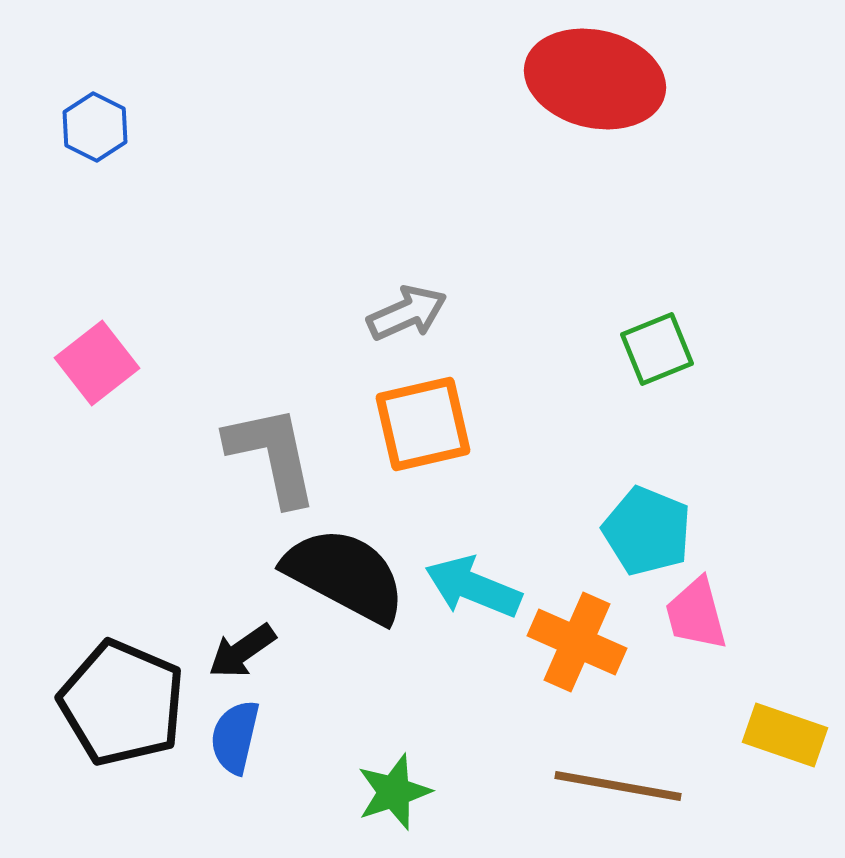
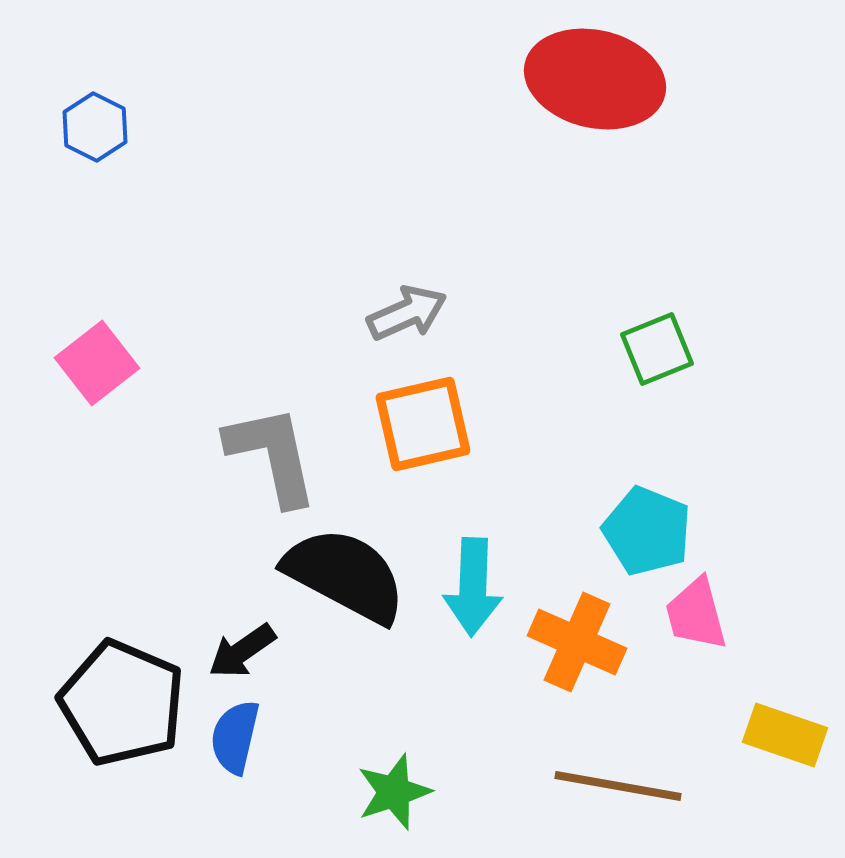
cyan arrow: rotated 110 degrees counterclockwise
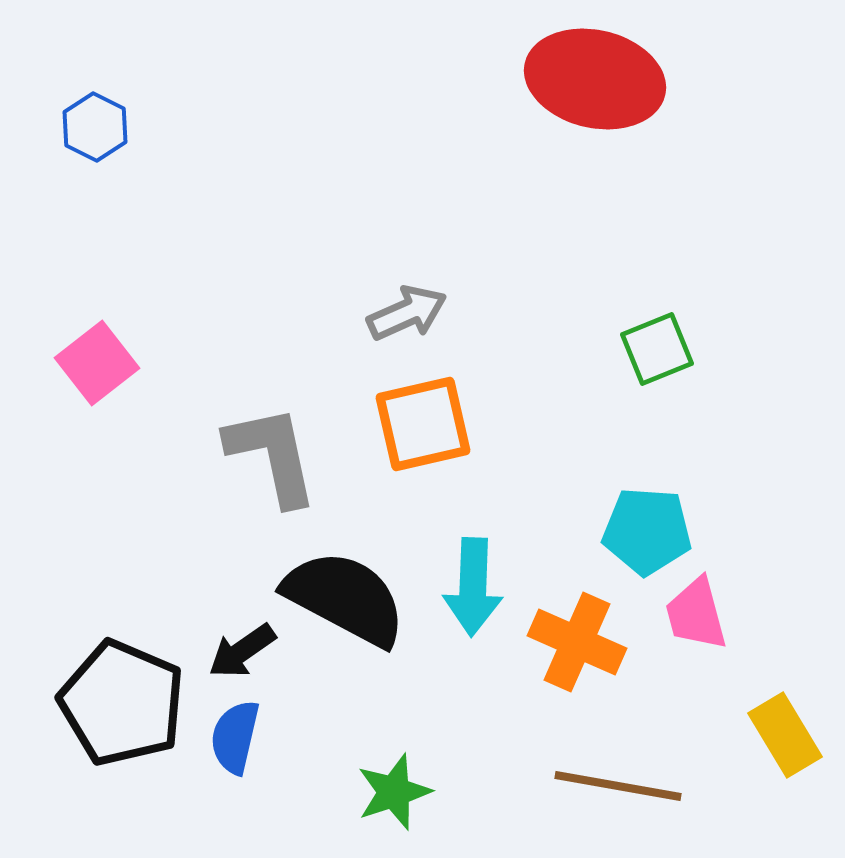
cyan pentagon: rotated 18 degrees counterclockwise
black semicircle: moved 23 px down
yellow rectangle: rotated 40 degrees clockwise
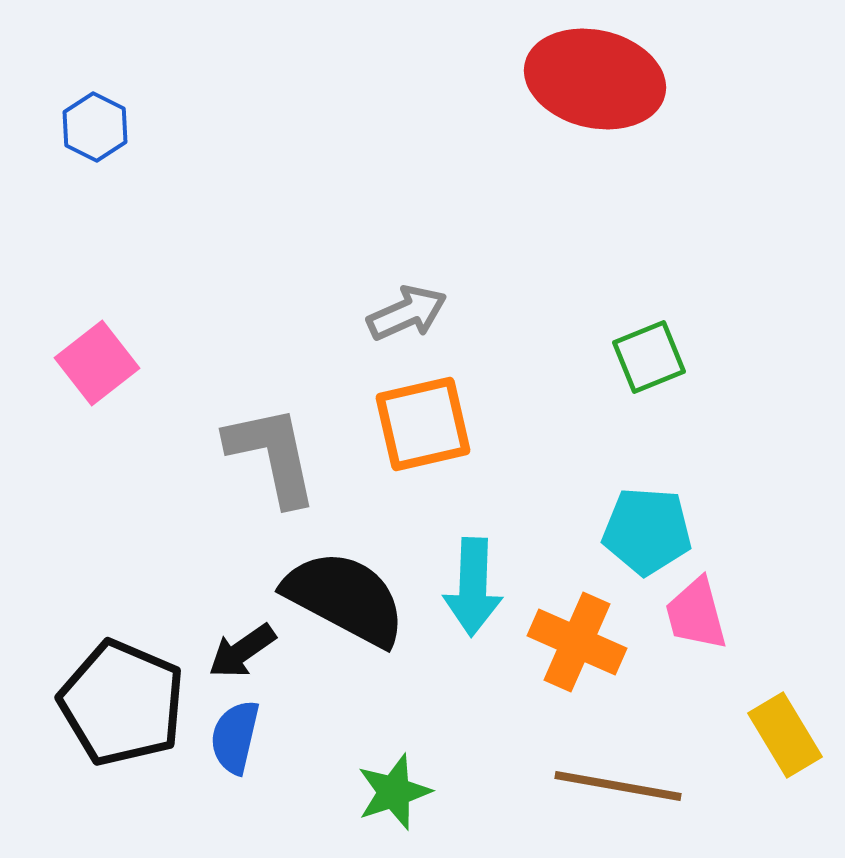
green square: moved 8 px left, 8 px down
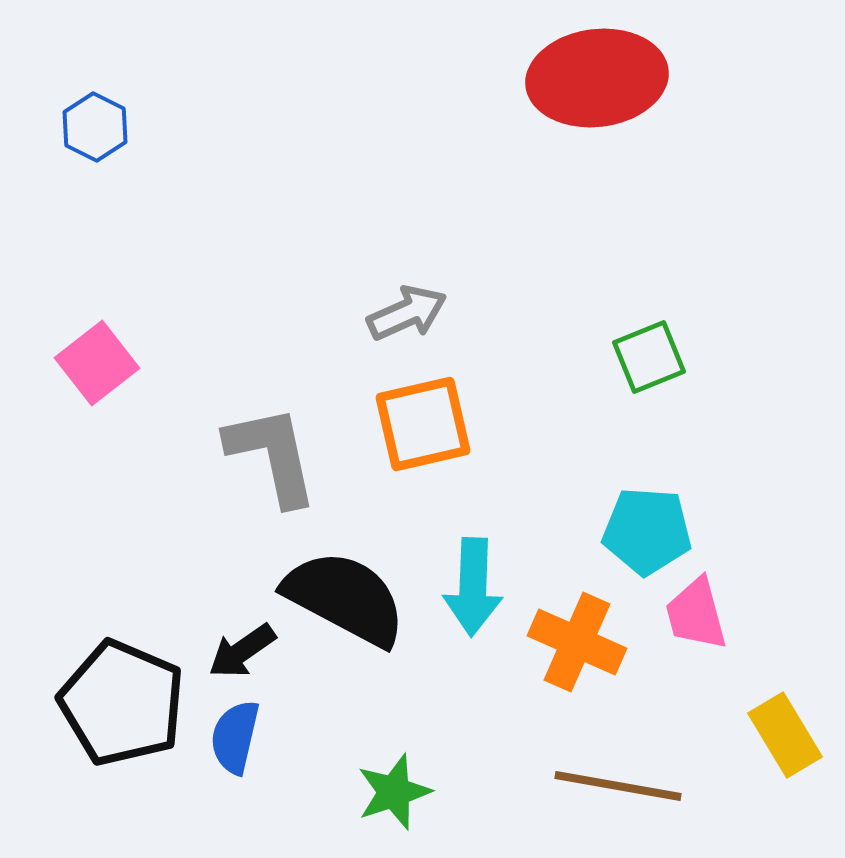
red ellipse: moved 2 px right, 1 px up; rotated 20 degrees counterclockwise
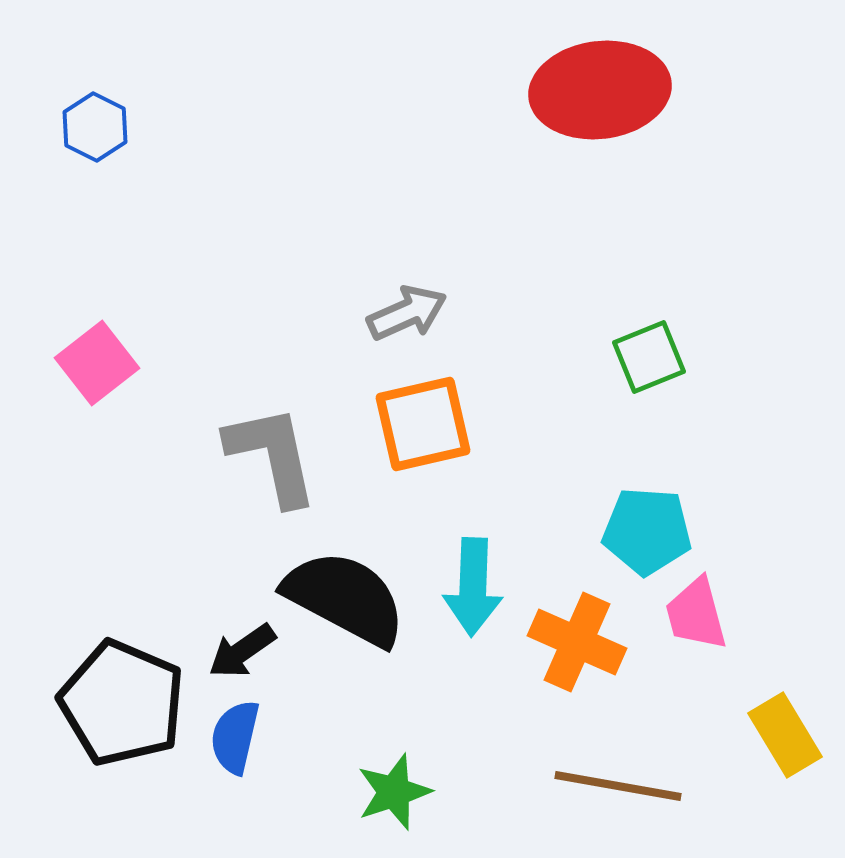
red ellipse: moved 3 px right, 12 px down
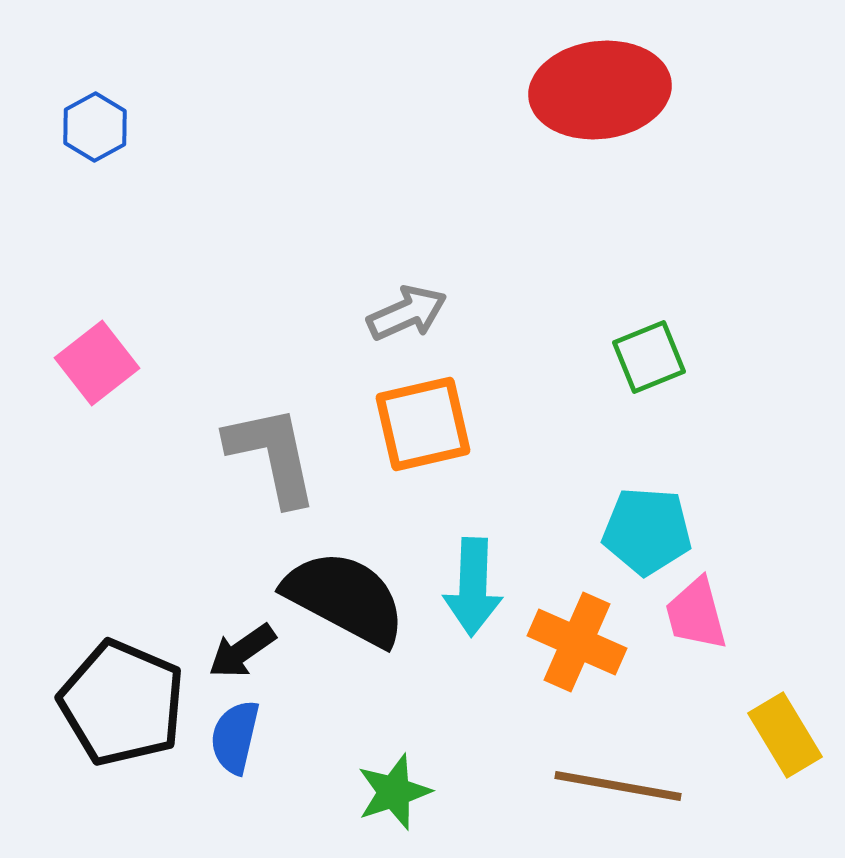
blue hexagon: rotated 4 degrees clockwise
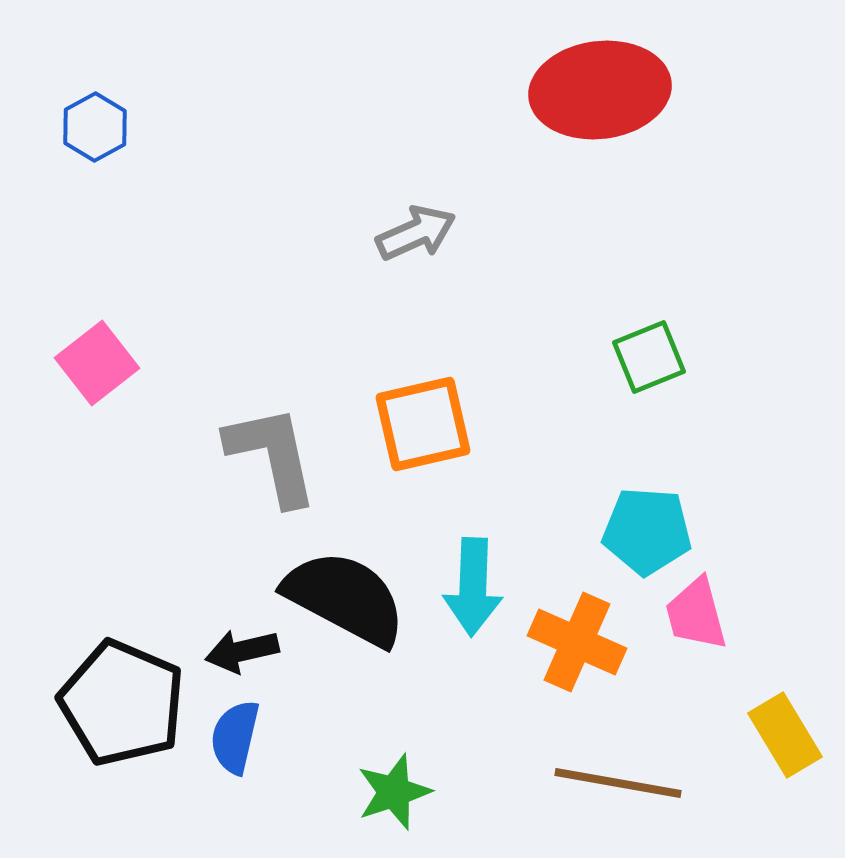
gray arrow: moved 9 px right, 80 px up
black arrow: rotated 22 degrees clockwise
brown line: moved 3 px up
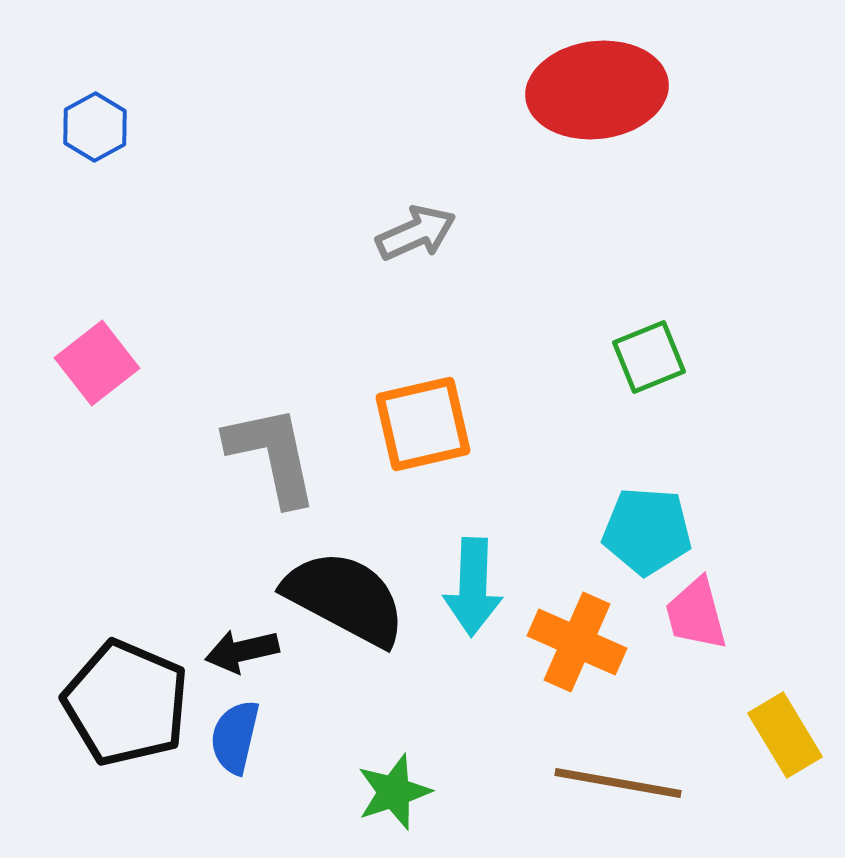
red ellipse: moved 3 px left
black pentagon: moved 4 px right
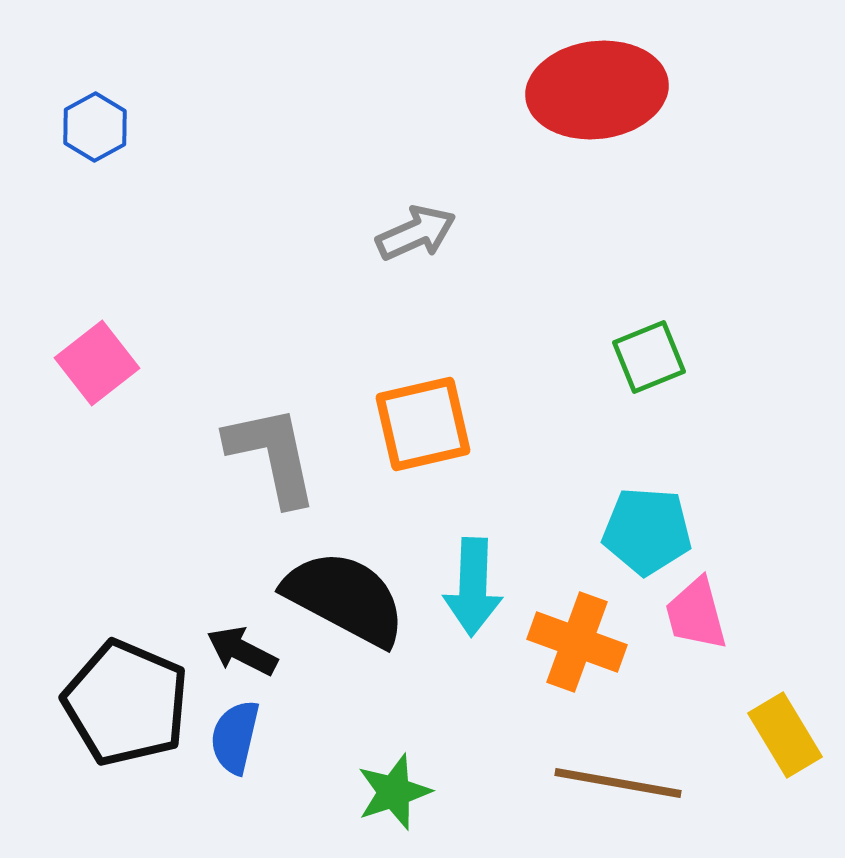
orange cross: rotated 4 degrees counterclockwise
black arrow: rotated 40 degrees clockwise
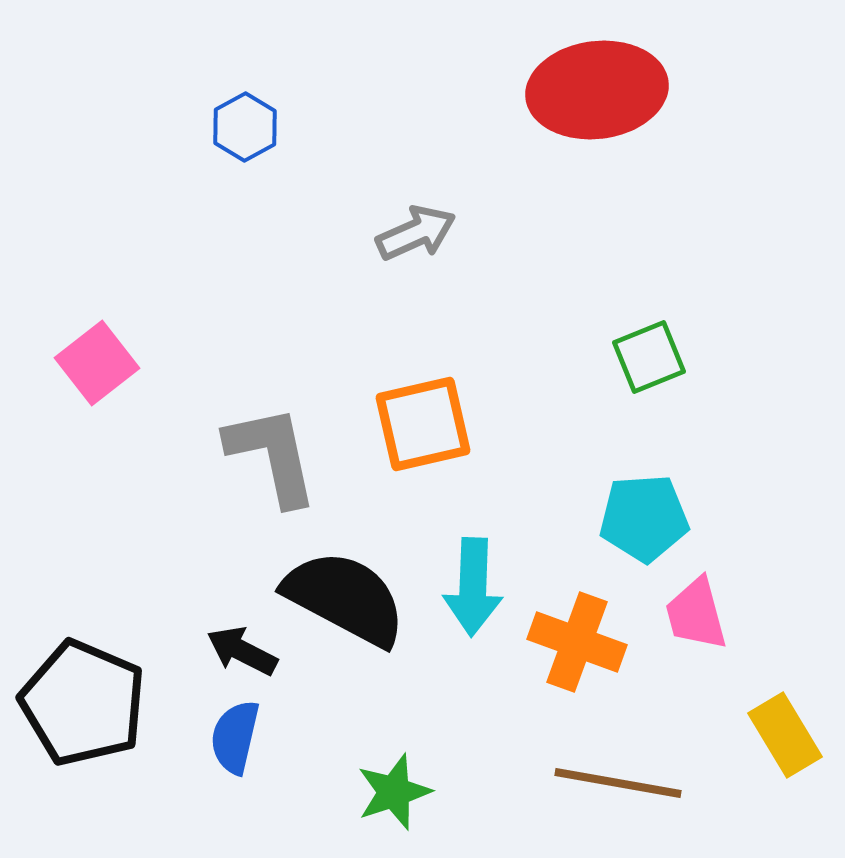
blue hexagon: moved 150 px right
cyan pentagon: moved 3 px left, 13 px up; rotated 8 degrees counterclockwise
black pentagon: moved 43 px left
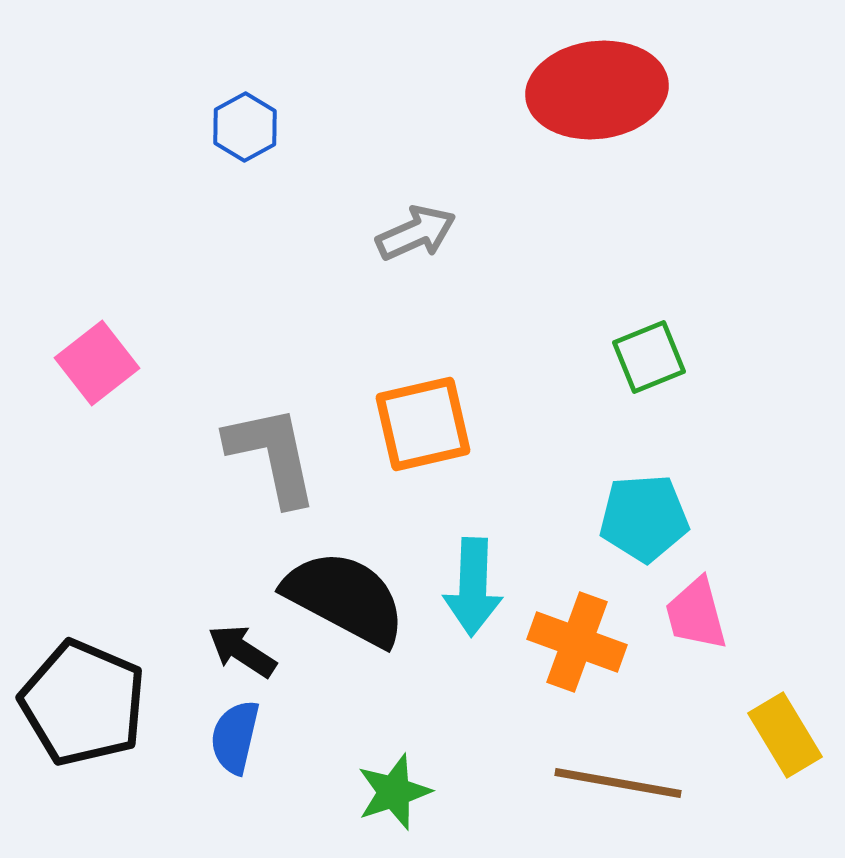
black arrow: rotated 6 degrees clockwise
